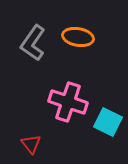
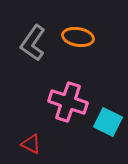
red triangle: rotated 25 degrees counterclockwise
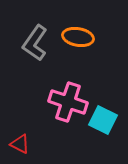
gray L-shape: moved 2 px right
cyan square: moved 5 px left, 2 px up
red triangle: moved 11 px left
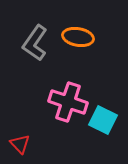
red triangle: rotated 20 degrees clockwise
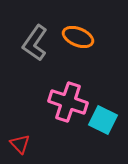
orange ellipse: rotated 12 degrees clockwise
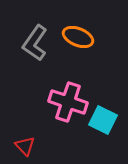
red triangle: moved 5 px right, 2 px down
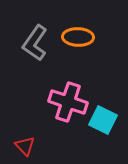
orange ellipse: rotated 20 degrees counterclockwise
